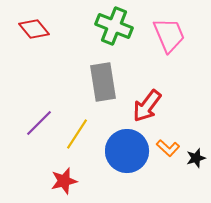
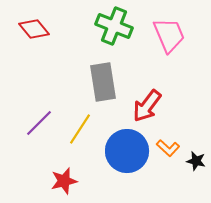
yellow line: moved 3 px right, 5 px up
black star: moved 3 px down; rotated 30 degrees clockwise
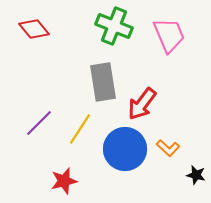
red arrow: moved 5 px left, 2 px up
blue circle: moved 2 px left, 2 px up
black star: moved 14 px down
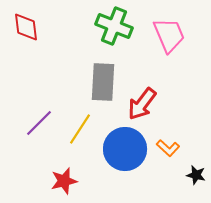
red diamond: moved 8 px left, 2 px up; rotated 32 degrees clockwise
gray rectangle: rotated 12 degrees clockwise
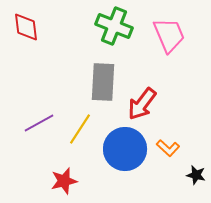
purple line: rotated 16 degrees clockwise
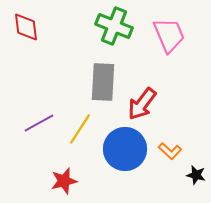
orange L-shape: moved 2 px right, 3 px down
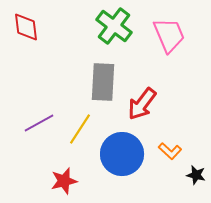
green cross: rotated 15 degrees clockwise
blue circle: moved 3 px left, 5 px down
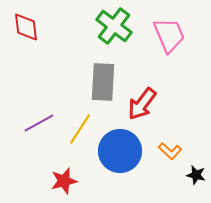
blue circle: moved 2 px left, 3 px up
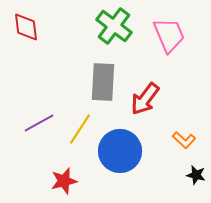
red arrow: moved 3 px right, 5 px up
orange L-shape: moved 14 px right, 11 px up
